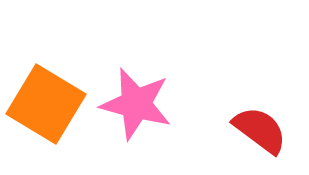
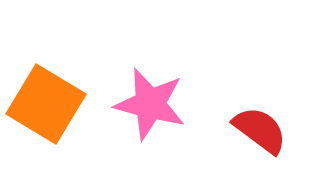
pink star: moved 14 px right
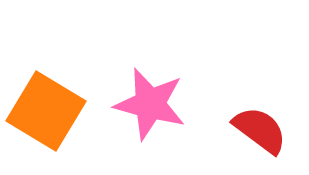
orange square: moved 7 px down
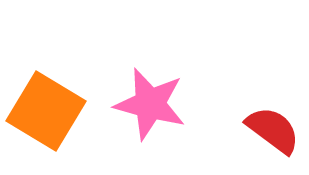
red semicircle: moved 13 px right
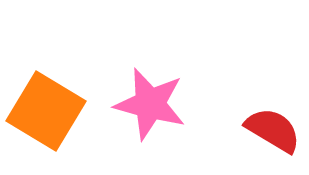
red semicircle: rotated 6 degrees counterclockwise
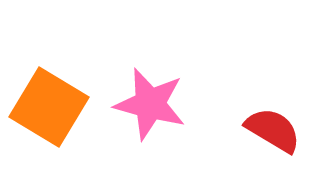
orange square: moved 3 px right, 4 px up
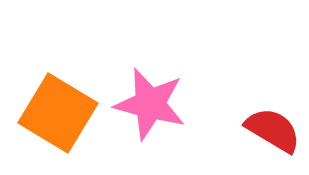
orange square: moved 9 px right, 6 px down
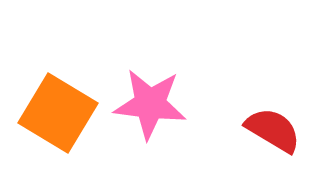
pink star: rotated 8 degrees counterclockwise
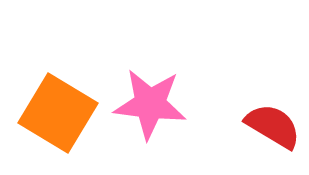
red semicircle: moved 4 px up
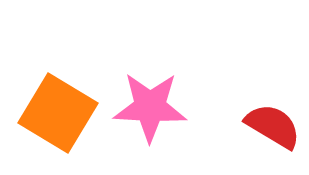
pink star: moved 3 px down; rotated 4 degrees counterclockwise
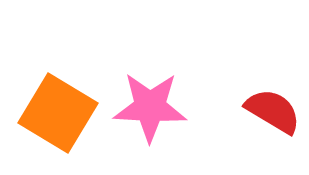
red semicircle: moved 15 px up
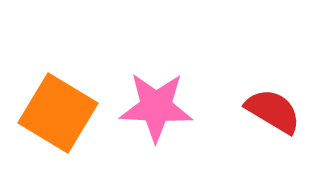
pink star: moved 6 px right
